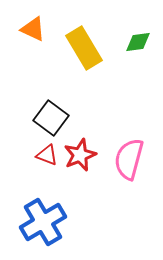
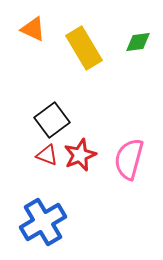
black square: moved 1 px right, 2 px down; rotated 16 degrees clockwise
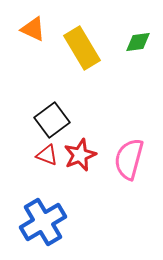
yellow rectangle: moved 2 px left
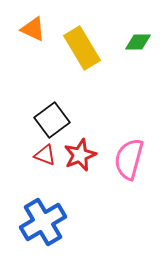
green diamond: rotated 8 degrees clockwise
red triangle: moved 2 px left
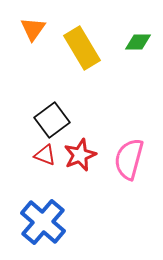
orange triangle: rotated 40 degrees clockwise
blue cross: rotated 18 degrees counterclockwise
